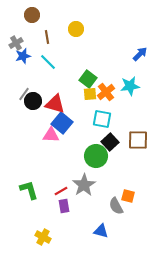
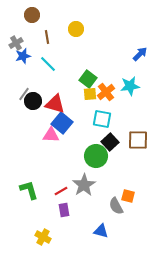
cyan line: moved 2 px down
purple rectangle: moved 4 px down
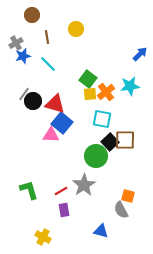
brown square: moved 13 px left
gray semicircle: moved 5 px right, 4 px down
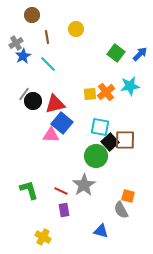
blue star: rotated 14 degrees counterclockwise
green square: moved 28 px right, 26 px up
red triangle: rotated 30 degrees counterclockwise
cyan square: moved 2 px left, 8 px down
red line: rotated 56 degrees clockwise
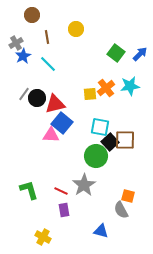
orange cross: moved 4 px up
black circle: moved 4 px right, 3 px up
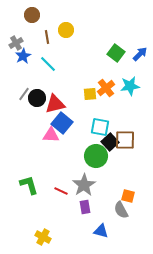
yellow circle: moved 10 px left, 1 px down
green L-shape: moved 5 px up
purple rectangle: moved 21 px right, 3 px up
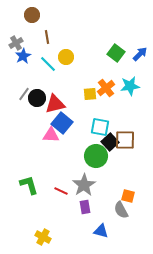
yellow circle: moved 27 px down
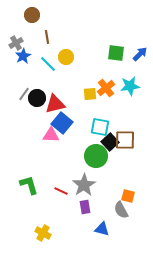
green square: rotated 30 degrees counterclockwise
blue triangle: moved 1 px right, 2 px up
yellow cross: moved 4 px up
